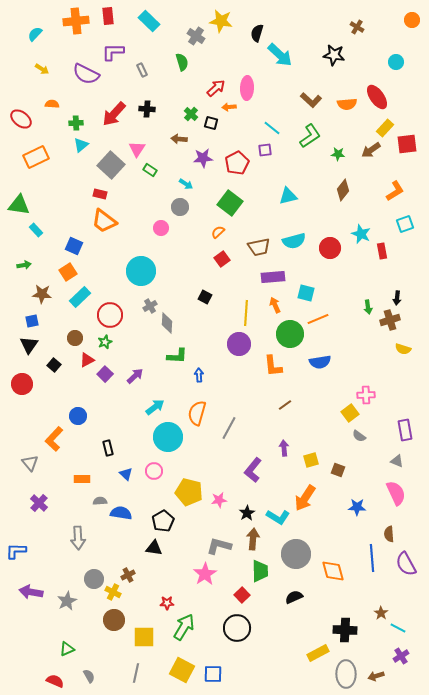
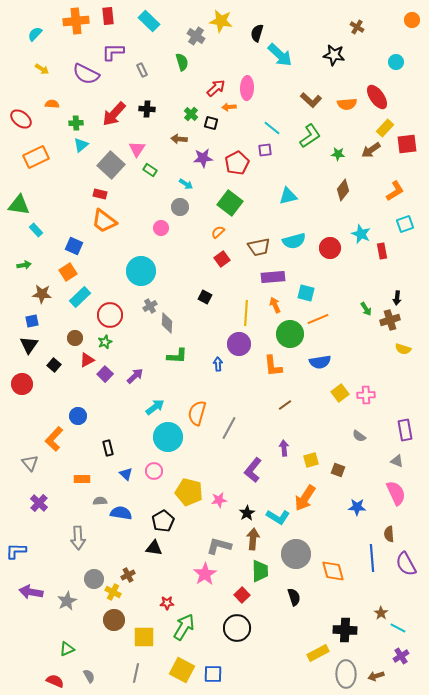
green arrow at (368, 307): moved 2 px left, 2 px down; rotated 24 degrees counterclockwise
blue arrow at (199, 375): moved 19 px right, 11 px up
yellow square at (350, 413): moved 10 px left, 20 px up
black semicircle at (294, 597): rotated 96 degrees clockwise
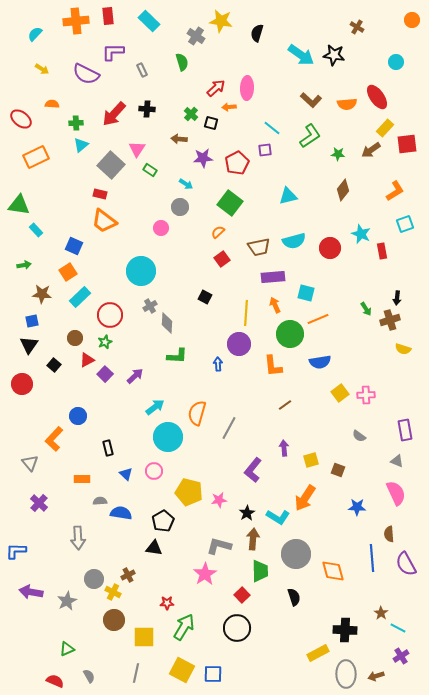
cyan arrow at (280, 55): moved 21 px right; rotated 8 degrees counterclockwise
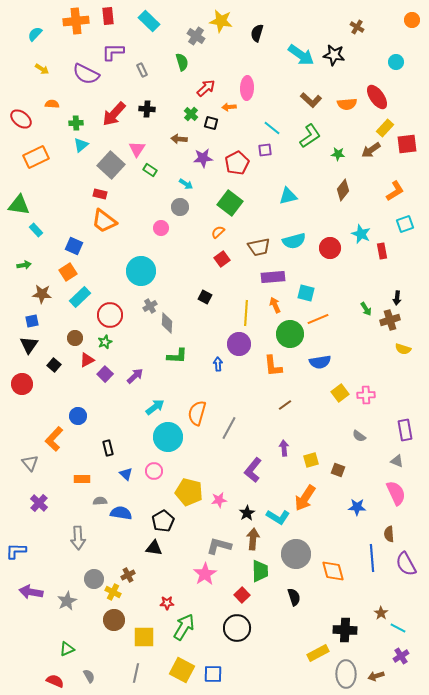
red arrow at (216, 88): moved 10 px left
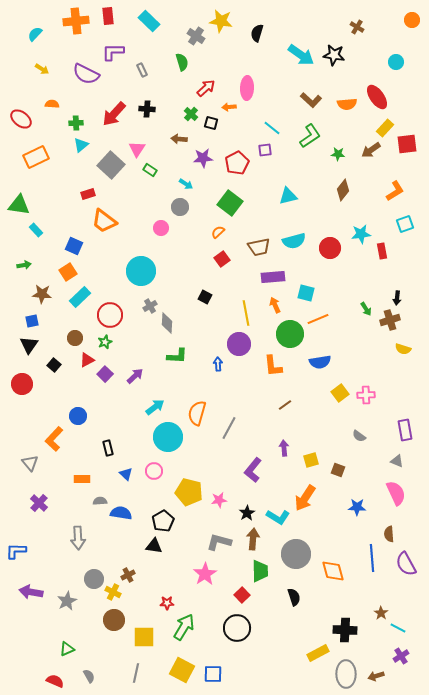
red rectangle at (100, 194): moved 12 px left; rotated 32 degrees counterclockwise
cyan star at (361, 234): rotated 30 degrees counterclockwise
yellow line at (246, 313): rotated 15 degrees counterclockwise
gray L-shape at (219, 546): moved 4 px up
black triangle at (154, 548): moved 2 px up
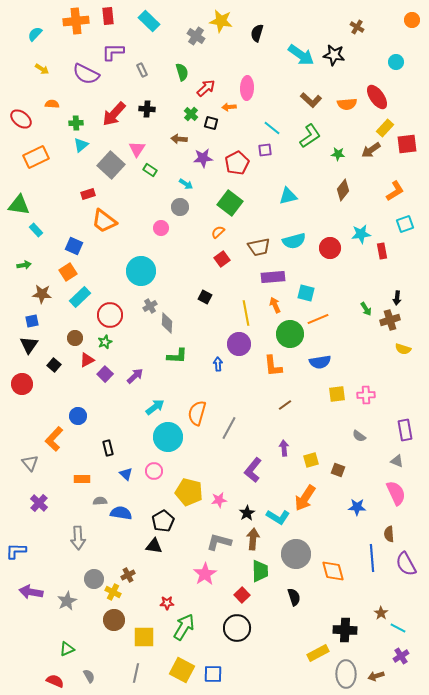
green semicircle at (182, 62): moved 10 px down
yellow square at (340, 393): moved 3 px left, 1 px down; rotated 30 degrees clockwise
